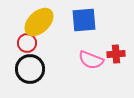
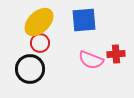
red circle: moved 13 px right
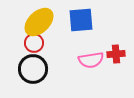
blue square: moved 3 px left
red circle: moved 6 px left
pink semicircle: rotated 30 degrees counterclockwise
black circle: moved 3 px right
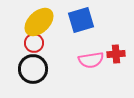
blue square: rotated 12 degrees counterclockwise
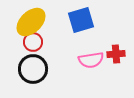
yellow ellipse: moved 8 px left
red circle: moved 1 px left, 1 px up
